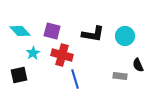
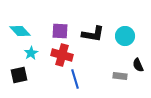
purple square: moved 8 px right; rotated 12 degrees counterclockwise
cyan star: moved 2 px left
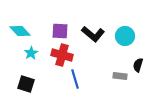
black L-shape: rotated 30 degrees clockwise
black semicircle: rotated 40 degrees clockwise
black square: moved 7 px right, 9 px down; rotated 30 degrees clockwise
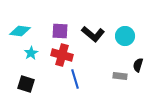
cyan diamond: rotated 40 degrees counterclockwise
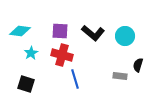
black L-shape: moved 1 px up
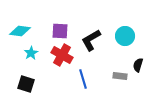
black L-shape: moved 2 px left, 7 px down; rotated 110 degrees clockwise
red cross: rotated 15 degrees clockwise
blue line: moved 8 px right
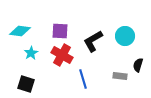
black L-shape: moved 2 px right, 1 px down
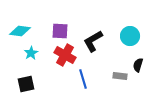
cyan circle: moved 5 px right
red cross: moved 3 px right
black square: rotated 30 degrees counterclockwise
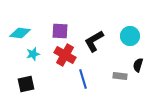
cyan diamond: moved 2 px down
black L-shape: moved 1 px right
cyan star: moved 2 px right, 1 px down; rotated 16 degrees clockwise
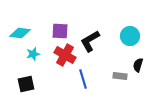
black L-shape: moved 4 px left
